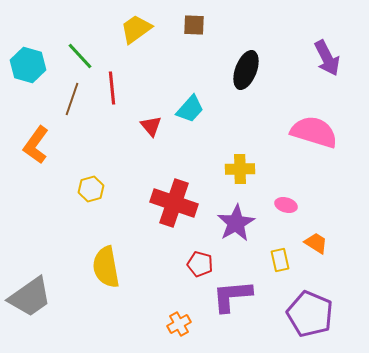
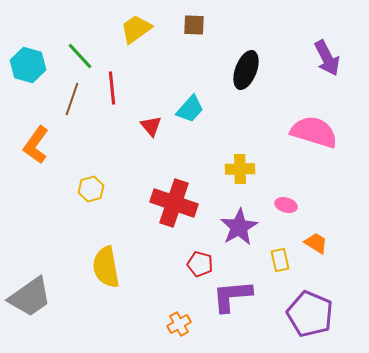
purple star: moved 3 px right, 4 px down
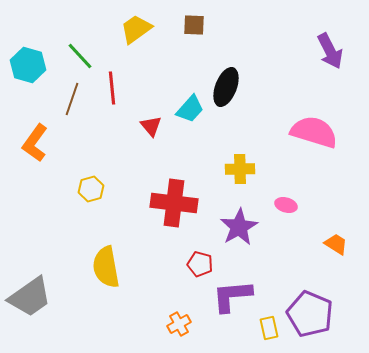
purple arrow: moved 3 px right, 7 px up
black ellipse: moved 20 px left, 17 px down
orange L-shape: moved 1 px left, 2 px up
red cross: rotated 12 degrees counterclockwise
orange trapezoid: moved 20 px right, 1 px down
yellow rectangle: moved 11 px left, 68 px down
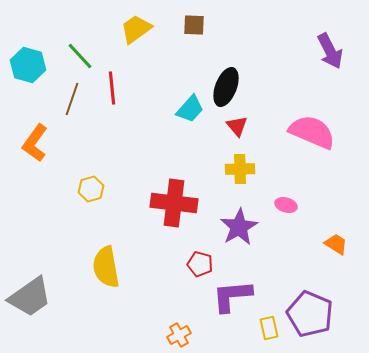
red triangle: moved 86 px right
pink semicircle: moved 2 px left; rotated 6 degrees clockwise
orange cross: moved 11 px down
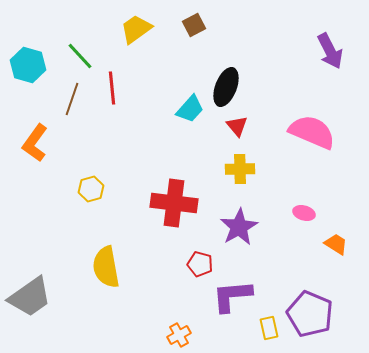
brown square: rotated 30 degrees counterclockwise
pink ellipse: moved 18 px right, 8 px down
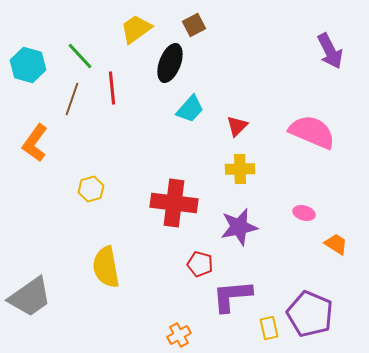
black ellipse: moved 56 px left, 24 px up
red triangle: rotated 25 degrees clockwise
purple star: rotated 18 degrees clockwise
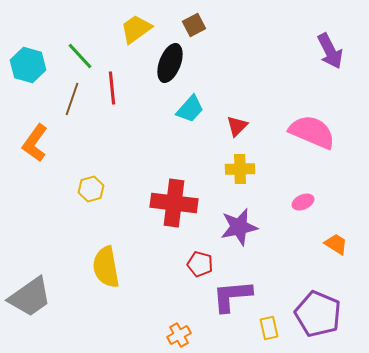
pink ellipse: moved 1 px left, 11 px up; rotated 40 degrees counterclockwise
purple pentagon: moved 8 px right
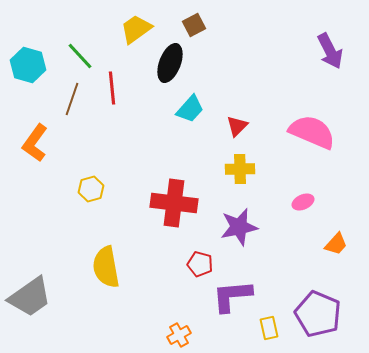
orange trapezoid: rotated 100 degrees clockwise
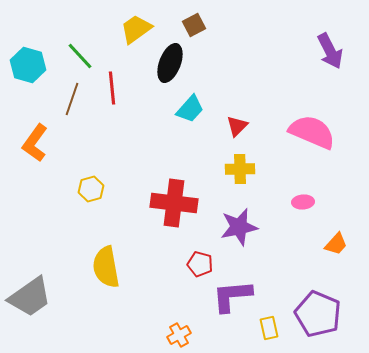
pink ellipse: rotated 20 degrees clockwise
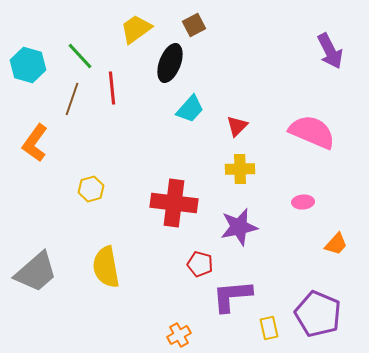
gray trapezoid: moved 6 px right, 25 px up; rotated 6 degrees counterclockwise
